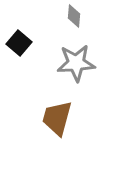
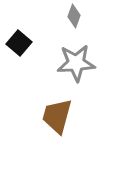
gray diamond: rotated 15 degrees clockwise
brown trapezoid: moved 2 px up
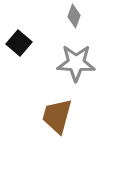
gray star: rotated 6 degrees clockwise
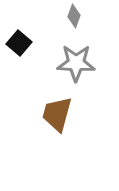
brown trapezoid: moved 2 px up
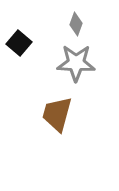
gray diamond: moved 2 px right, 8 px down
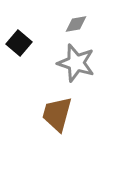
gray diamond: rotated 60 degrees clockwise
gray star: rotated 15 degrees clockwise
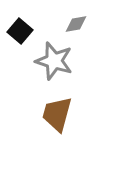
black square: moved 1 px right, 12 px up
gray star: moved 22 px left, 2 px up
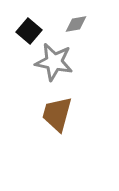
black square: moved 9 px right
gray star: moved 1 px down; rotated 6 degrees counterclockwise
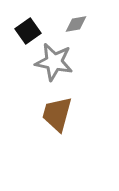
black square: moved 1 px left; rotated 15 degrees clockwise
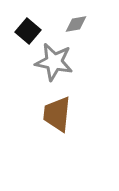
black square: rotated 15 degrees counterclockwise
brown trapezoid: rotated 9 degrees counterclockwise
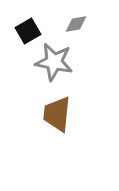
black square: rotated 20 degrees clockwise
